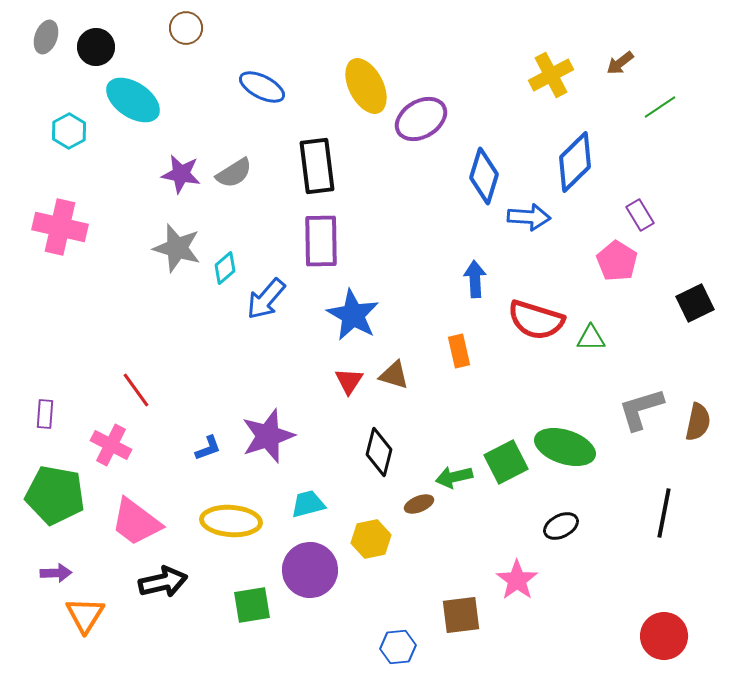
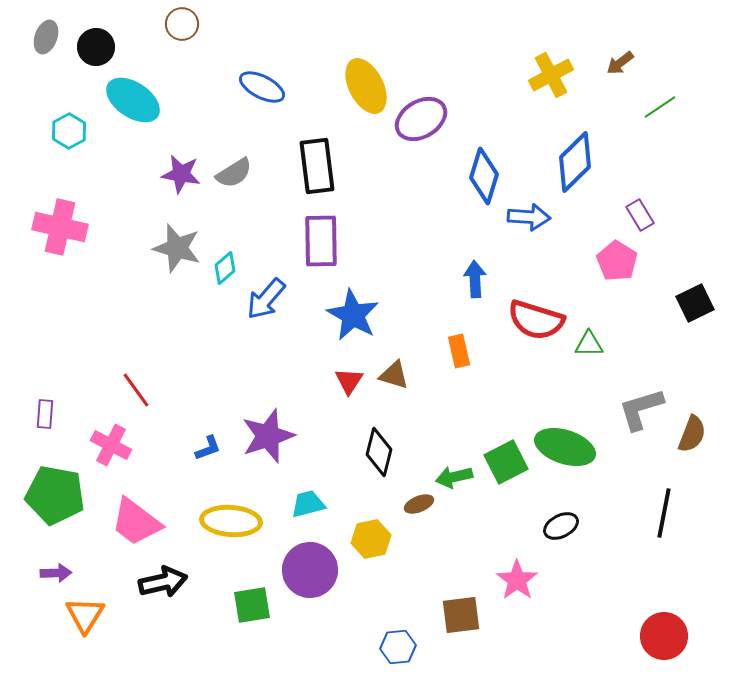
brown circle at (186, 28): moved 4 px left, 4 px up
green triangle at (591, 338): moved 2 px left, 6 px down
brown semicircle at (698, 422): moved 6 px left, 12 px down; rotated 9 degrees clockwise
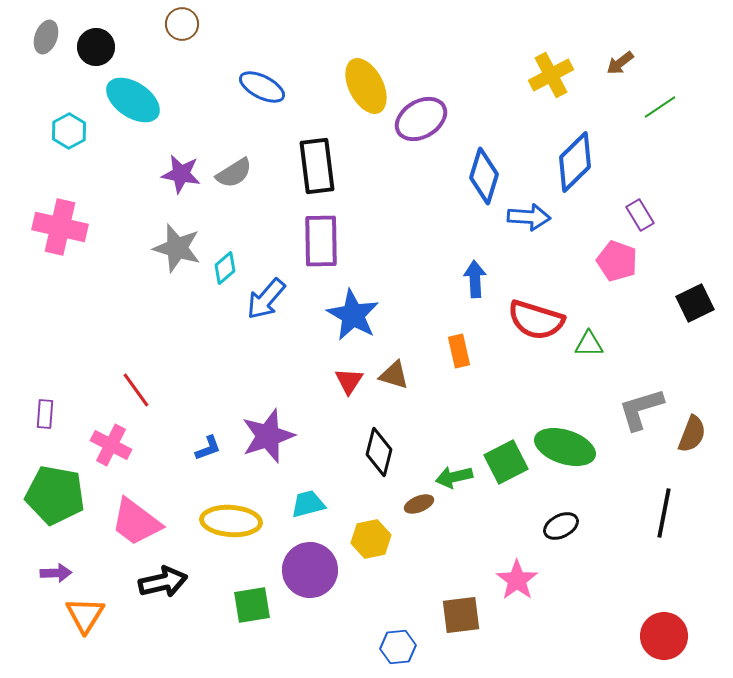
pink pentagon at (617, 261): rotated 12 degrees counterclockwise
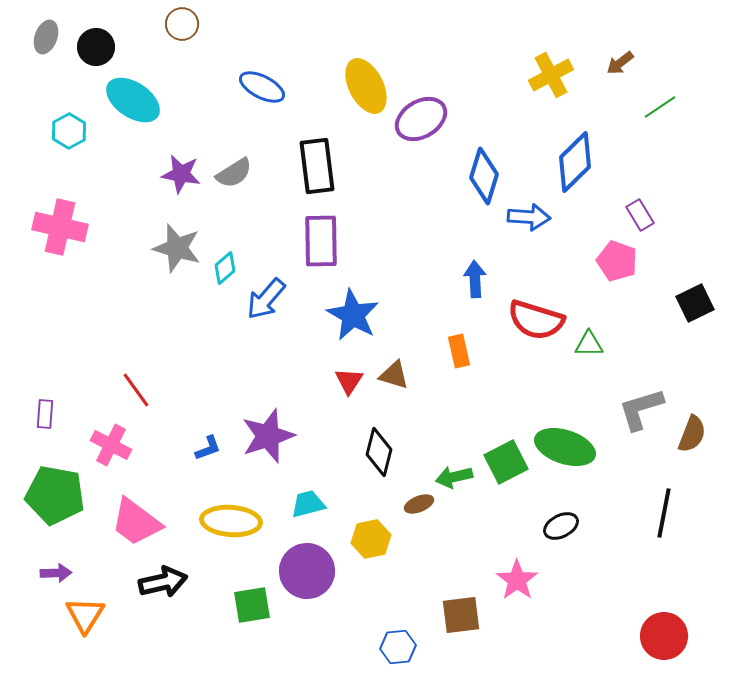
purple circle at (310, 570): moved 3 px left, 1 px down
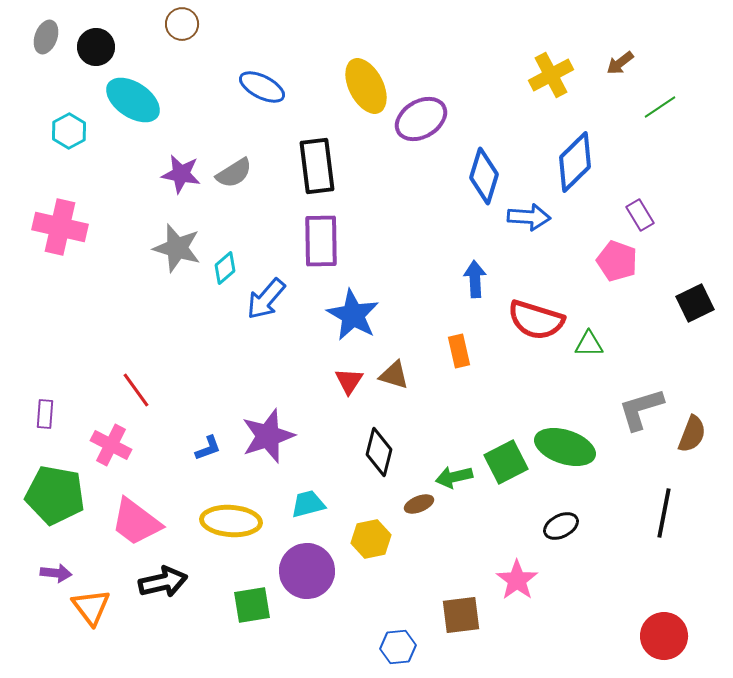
purple arrow at (56, 573): rotated 8 degrees clockwise
orange triangle at (85, 615): moved 6 px right, 8 px up; rotated 9 degrees counterclockwise
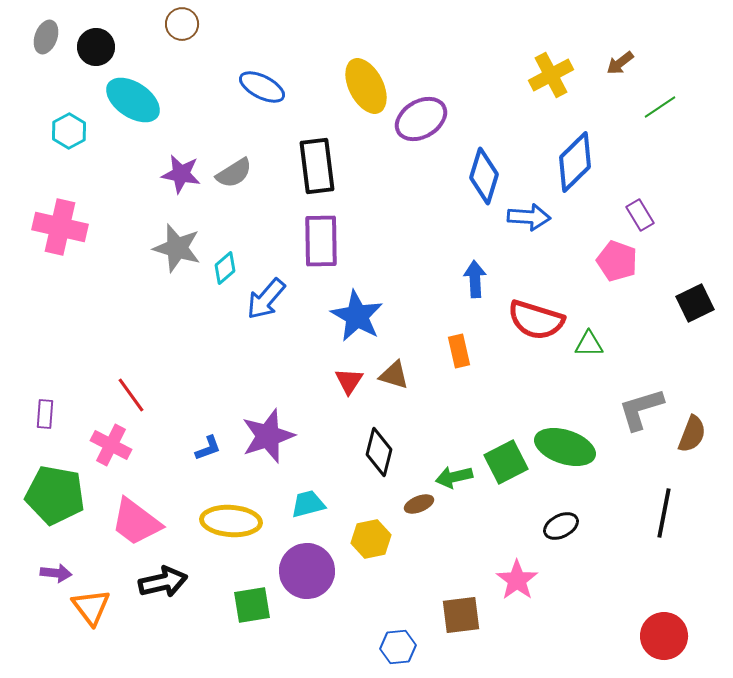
blue star at (353, 315): moved 4 px right, 1 px down
red line at (136, 390): moved 5 px left, 5 px down
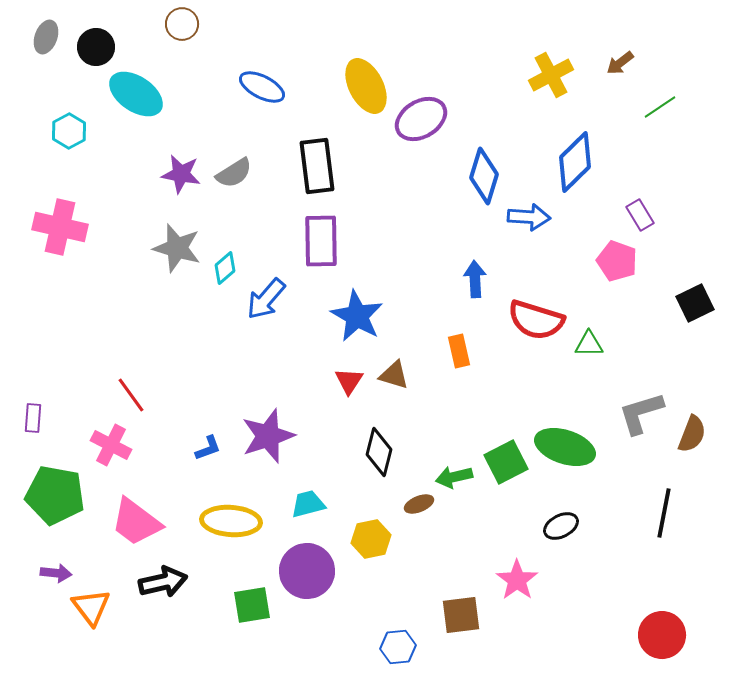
cyan ellipse at (133, 100): moved 3 px right, 6 px up
gray L-shape at (641, 409): moved 4 px down
purple rectangle at (45, 414): moved 12 px left, 4 px down
red circle at (664, 636): moved 2 px left, 1 px up
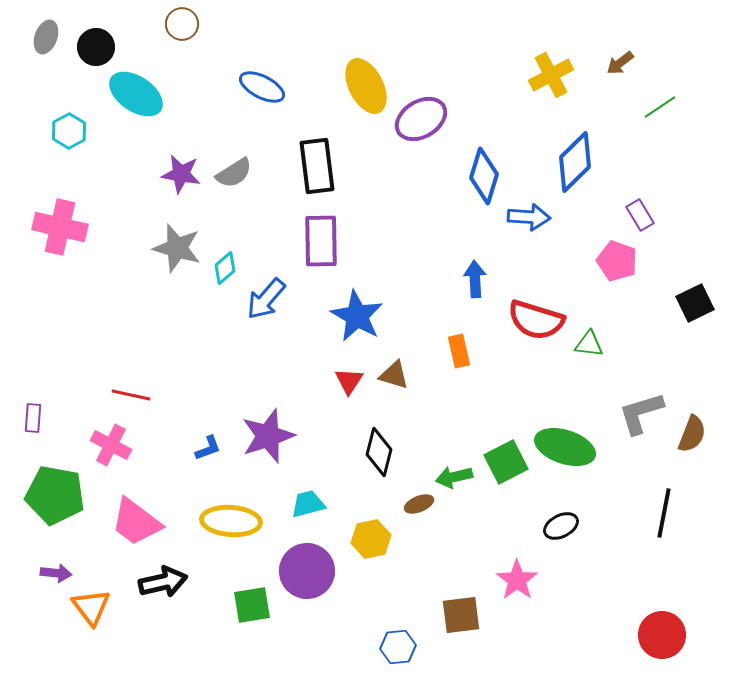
green triangle at (589, 344): rotated 8 degrees clockwise
red line at (131, 395): rotated 42 degrees counterclockwise
